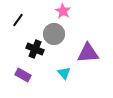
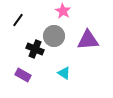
gray circle: moved 2 px down
purple triangle: moved 13 px up
cyan triangle: rotated 16 degrees counterclockwise
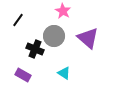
purple triangle: moved 2 px up; rotated 45 degrees clockwise
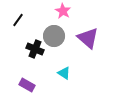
purple rectangle: moved 4 px right, 10 px down
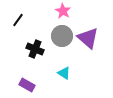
gray circle: moved 8 px right
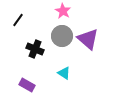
purple triangle: moved 1 px down
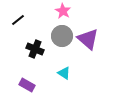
black line: rotated 16 degrees clockwise
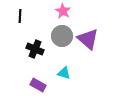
black line: moved 2 px right, 4 px up; rotated 48 degrees counterclockwise
cyan triangle: rotated 16 degrees counterclockwise
purple rectangle: moved 11 px right
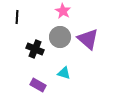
black line: moved 3 px left, 1 px down
gray circle: moved 2 px left, 1 px down
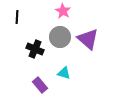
purple rectangle: moved 2 px right; rotated 21 degrees clockwise
